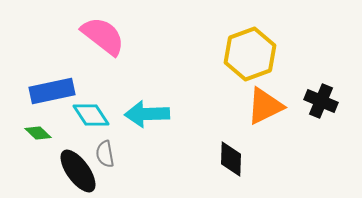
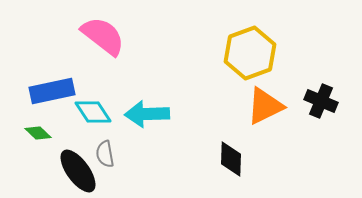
yellow hexagon: moved 1 px up
cyan diamond: moved 2 px right, 3 px up
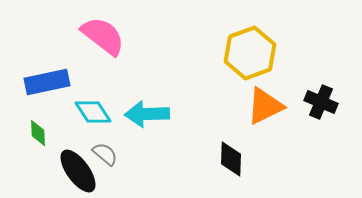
blue rectangle: moved 5 px left, 9 px up
black cross: moved 1 px down
green diamond: rotated 44 degrees clockwise
gray semicircle: rotated 140 degrees clockwise
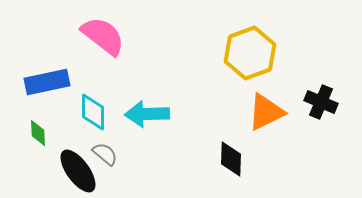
orange triangle: moved 1 px right, 6 px down
cyan diamond: rotated 33 degrees clockwise
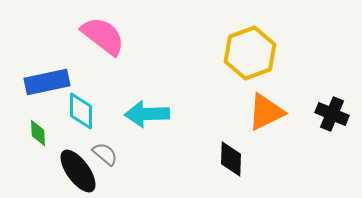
black cross: moved 11 px right, 12 px down
cyan diamond: moved 12 px left, 1 px up
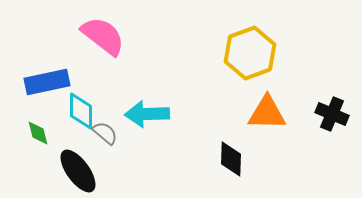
orange triangle: moved 1 px right, 1 px down; rotated 27 degrees clockwise
green diamond: rotated 12 degrees counterclockwise
gray semicircle: moved 21 px up
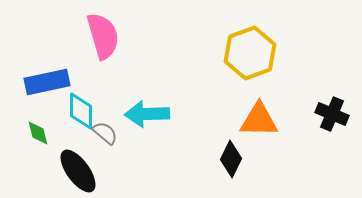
pink semicircle: rotated 36 degrees clockwise
orange triangle: moved 8 px left, 7 px down
black diamond: rotated 24 degrees clockwise
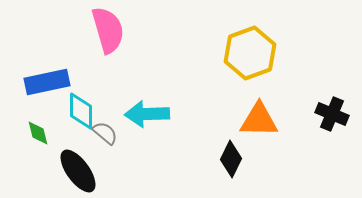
pink semicircle: moved 5 px right, 6 px up
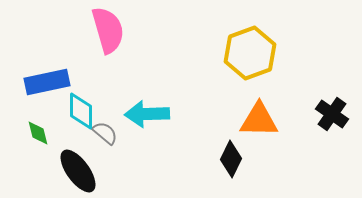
black cross: rotated 12 degrees clockwise
